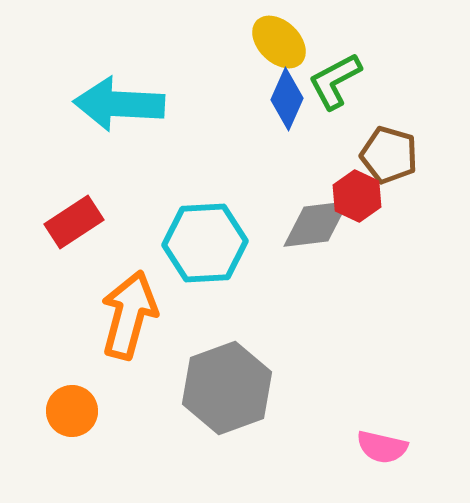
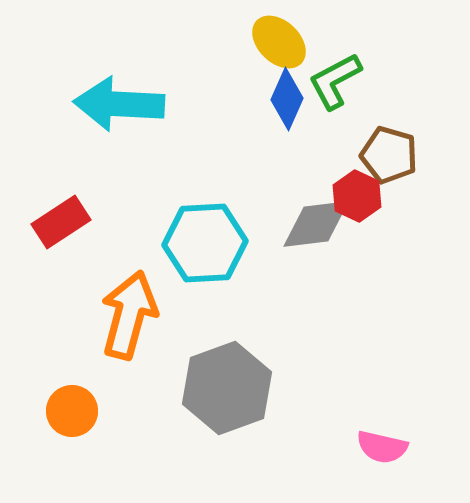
red rectangle: moved 13 px left
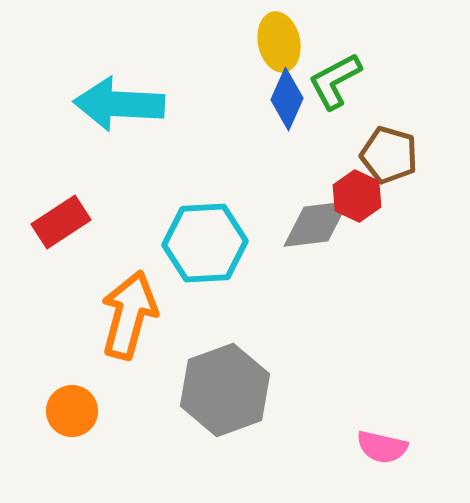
yellow ellipse: rotated 34 degrees clockwise
gray hexagon: moved 2 px left, 2 px down
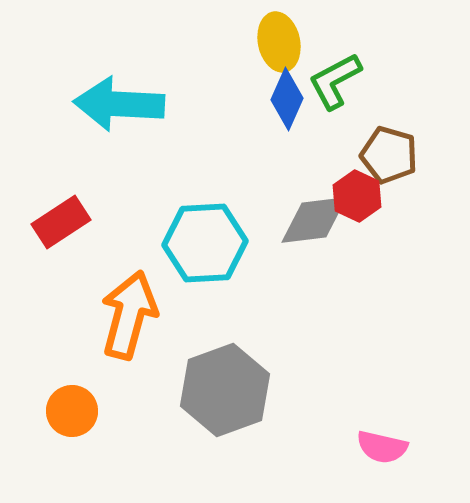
gray diamond: moved 2 px left, 4 px up
